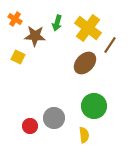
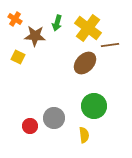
brown line: rotated 48 degrees clockwise
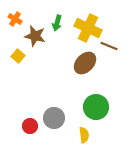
yellow cross: rotated 12 degrees counterclockwise
brown star: rotated 10 degrees clockwise
brown line: moved 1 px left, 1 px down; rotated 30 degrees clockwise
yellow square: moved 1 px up; rotated 16 degrees clockwise
green circle: moved 2 px right, 1 px down
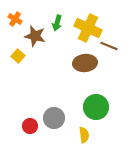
brown ellipse: rotated 40 degrees clockwise
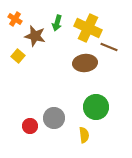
brown line: moved 1 px down
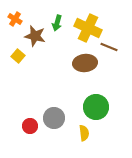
yellow semicircle: moved 2 px up
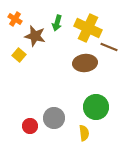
yellow square: moved 1 px right, 1 px up
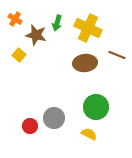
brown star: moved 1 px right, 1 px up
brown line: moved 8 px right, 8 px down
yellow semicircle: moved 5 px right, 1 px down; rotated 56 degrees counterclockwise
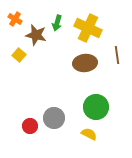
brown line: rotated 60 degrees clockwise
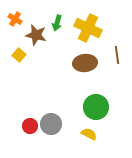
gray circle: moved 3 px left, 6 px down
